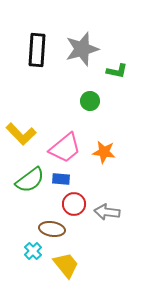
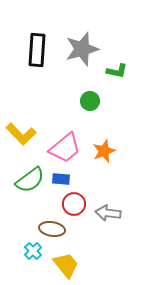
orange star: moved 1 px up; rotated 30 degrees counterclockwise
gray arrow: moved 1 px right, 1 px down
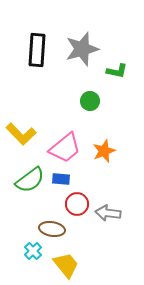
red circle: moved 3 px right
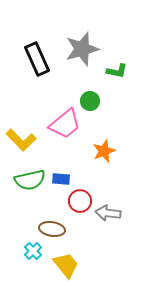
black rectangle: moved 9 px down; rotated 28 degrees counterclockwise
yellow L-shape: moved 6 px down
pink trapezoid: moved 24 px up
green semicircle: rotated 24 degrees clockwise
red circle: moved 3 px right, 3 px up
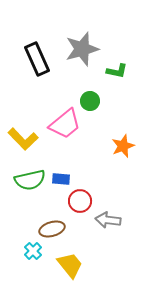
yellow L-shape: moved 2 px right, 1 px up
orange star: moved 19 px right, 5 px up
gray arrow: moved 7 px down
brown ellipse: rotated 25 degrees counterclockwise
yellow trapezoid: moved 4 px right
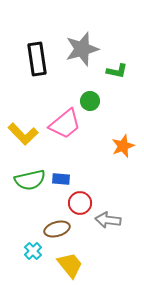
black rectangle: rotated 16 degrees clockwise
yellow L-shape: moved 5 px up
red circle: moved 2 px down
brown ellipse: moved 5 px right
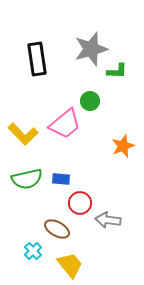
gray star: moved 9 px right
green L-shape: rotated 10 degrees counterclockwise
green semicircle: moved 3 px left, 1 px up
brown ellipse: rotated 45 degrees clockwise
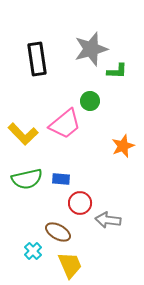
brown ellipse: moved 1 px right, 3 px down
yellow trapezoid: rotated 16 degrees clockwise
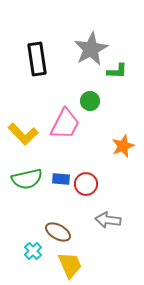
gray star: rotated 12 degrees counterclockwise
pink trapezoid: rotated 24 degrees counterclockwise
red circle: moved 6 px right, 19 px up
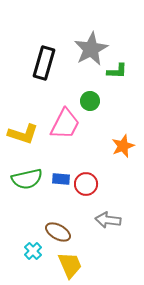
black rectangle: moved 7 px right, 4 px down; rotated 24 degrees clockwise
yellow L-shape: rotated 28 degrees counterclockwise
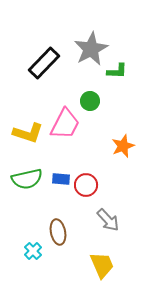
black rectangle: rotated 28 degrees clockwise
yellow L-shape: moved 5 px right, 1 px up
red circle: moved 1 px down
gray arrow: rotated 140 degrees counterclockwise
brown ellipse: rotated 50 degrees clockwise
yellow trapezoid: moved 32 px right
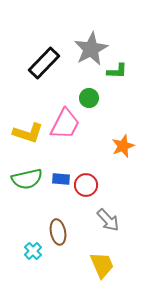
green circle: moved 1 px left, 3 px up
